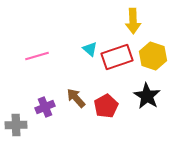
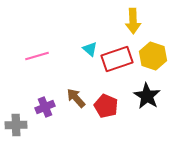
red rectangle: moved 2 px down
red pentagon: rotated 20 degrees counterclockwise
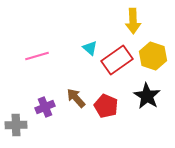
cyan triangle: moved 1 px up
red rectangle: moved 1 px down; rotated 16 degrees counterclockwise
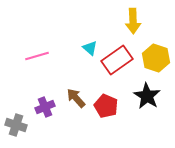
yellow hexagon: moved 3 px right, 2 px down
gray cross: rotated 20 degrees clockwise
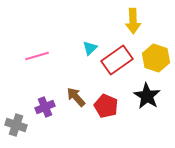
cyan triangle: rotated 35 degrees clockwise
brown arrow: moved 1 px up
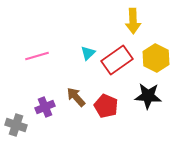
cyan triangle: moved 2 px left, 5 px down
yellow hexagon: rotated 8 degrees clockwise
black star: moved 1 px right; rotated 28 degrees counterclockwise
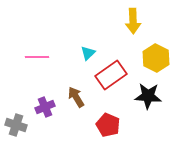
pink line: moved 1 px down; rotated 15 degrees clockwise
red rectangle: moved 6 px left, 15 px down
brown arrow: rotated 10 degrees clockwise
red pentagon: moved 2 px right, 19 px down
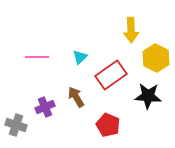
yellow arrow: moved 2 px left, 9 px down
cyan triangle: moved 8 px left, 4 px down
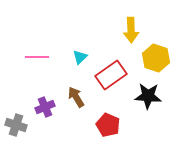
yellow hexagon: rotated 8 degrees counterclockwise
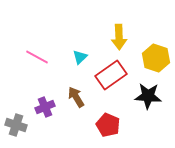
yellow arrow: moved 12 px left, 7 px down
pink line: rotated 30 degrees clockwise
